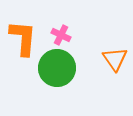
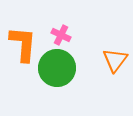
orange L-shape: moved 6 px down
orange triangle: moved 1 px down; rotated 12 degrees clockwise
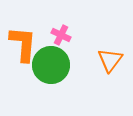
orange triangle: moved 5 px left
green circle: moved 6 px left, 3 px up
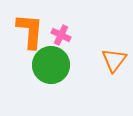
orange L-shape: moved 7 px right, 13 px up
orange triangle: moved 4 px right
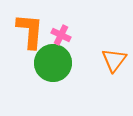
green circle: moved 2 px right, 2 px up
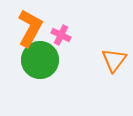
orange L-shape: moved 3 px up; rotated 24 degrees clockwise
green circle: moved 13 px left, 3 px up
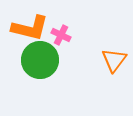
orange L-shape: rotated 75 degrees clockwise
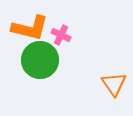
orange triangle: moved 24 px down; rotated 12 degrees counterclockwise
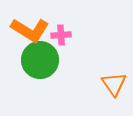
orange L-shape: moved 2 px down; rotated 18 degrees clockwise
pink cross: rotated 30 degrees counterclockwise
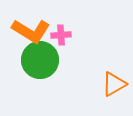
orange L-shape: moved 1 px right, 1 px down
orange triangle: rotated 36 degrees clockwise
